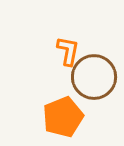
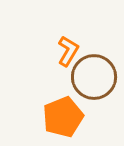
orange L-shape: rotated 20 degrees clockwise
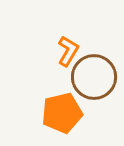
orange pentagon: moved 1 px left, 4 px up; rotated 9 degrees clockwise
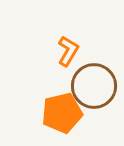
brown circle: moved 9 px down
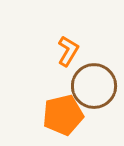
orange pentagon: moved 1 px right, 2 px down
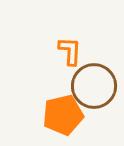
orange L-shape: moved 2 px right; rotated 28 degrees counterclockwise
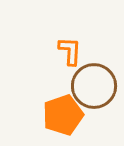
orange pentagon: rotated 6 degrees counterclockwise
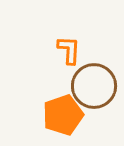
orange L-shape: moved 1 px left, 1 px up
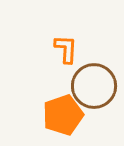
orange L-shape: moved 3 px left, 1 px up
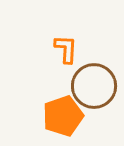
orange pentagon: moved 1 px down
